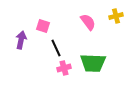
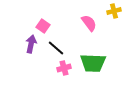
yellow cross: moved 2 px left, 5 px up
pink semicircle: moved 1 px right, 1 px down
pink square: rotated 16 degrees clockwise
purple arrow: moved 10 px right, 4 px down
black line: rotated 24 degrees counterclockwise
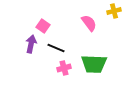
black line: rotated 18 degrees counterclockwise
green trapezoid: moved 1 px right, 1 px down
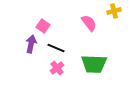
pink cross: moved 7 px left; rotated 24 degrees counterclockwise
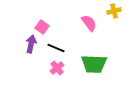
pink square: moved 1 px left, 1 px down
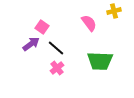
purple arrow: rotated 42 degrees clockwise
black line: rotated 18 degrees clockwise
green trapezoid: moved 6 px right, 3 px up
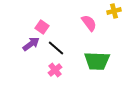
green trapezoid: moved 3 px left
pink cross: moved 2 px left, 2 px down
